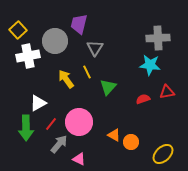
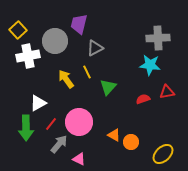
gray triangle: rotated 30 degrees clockwise
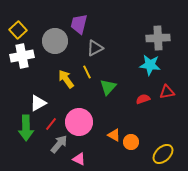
white cross: moved 6 px left
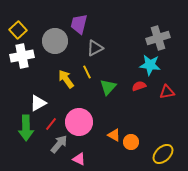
gray cross: rotated 15 degrees counterclockwise
red semicircle: moved 4 px left, 13 px up
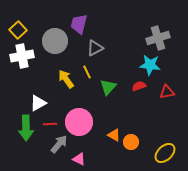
red line: moved 1 px left; rotated 48 degrees clockwise
yellow ellipse: moved 2 px right, 1 px up
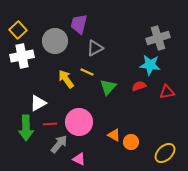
yellow line: rotated 40 degrees counterclockwise
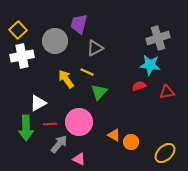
green triangle: moved 9 px left, 5 px down
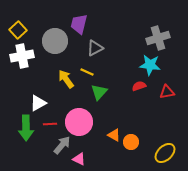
gray arrow: moved 3 px right, 1 px down
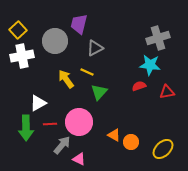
yellow ellipse: moved 2 px left, 4 px up
